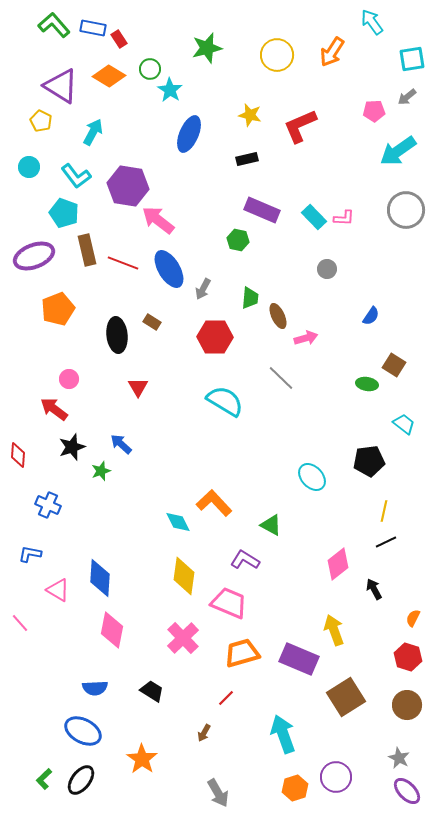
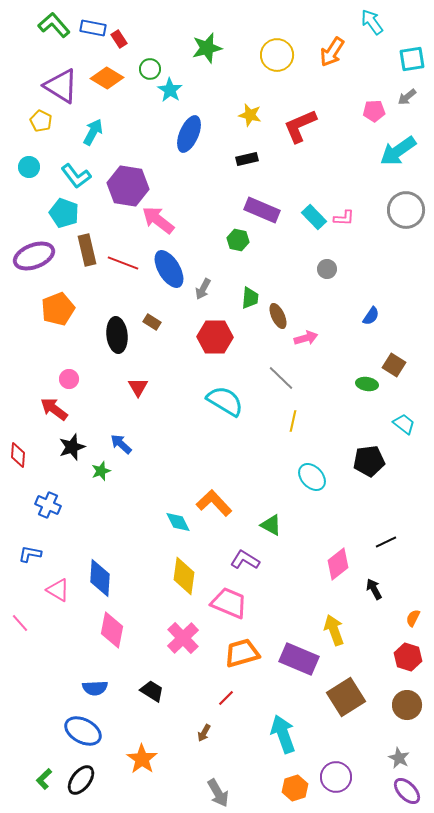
orange diamond at (109, 76): moved 2 px left, 2 px down
yellow line at (384, 511): moved 91 px left, 90 px up
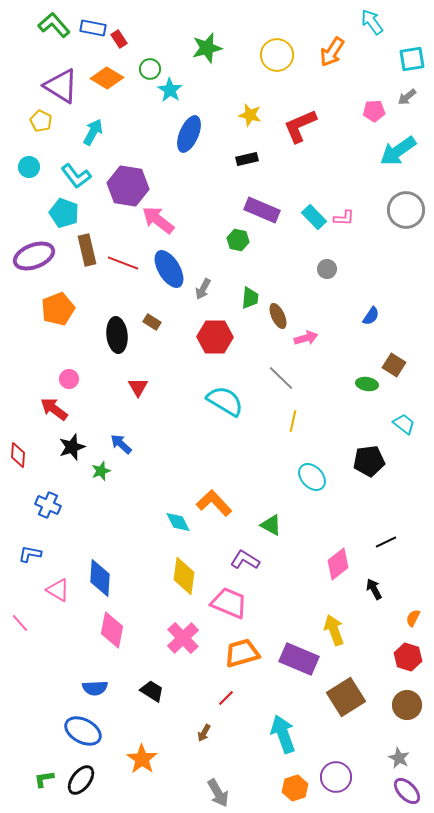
green L-shape at (44, 779): rotated 35 degrees clockwise
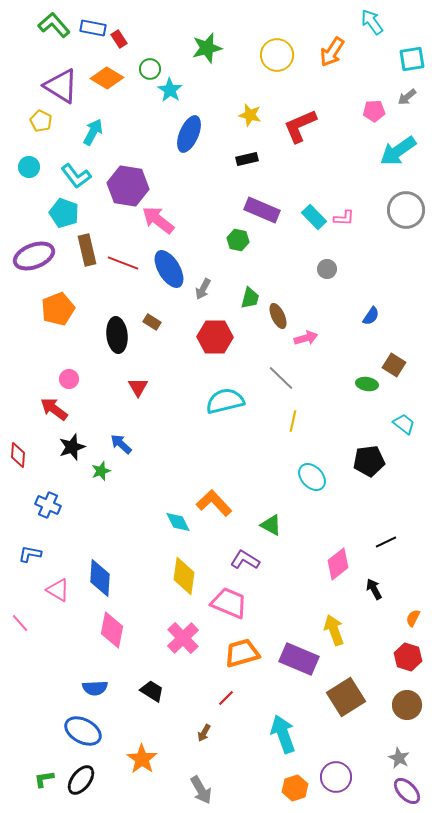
green trapezoid at (250, 298): rotated 10 degrees clockwise
cyan semicircle at (225, 401): rotated 45 degrees counterclockwise
gray arrow at (218, 793): moved 17 px left, 3 px up
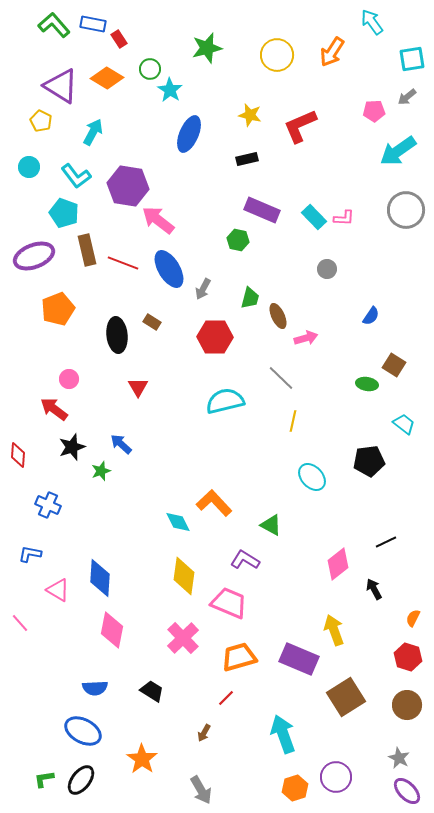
blue rectangle at (93, 28): moved 4 px up
orange trapezoid at (242, 653): moved 3 px left, 4 px down
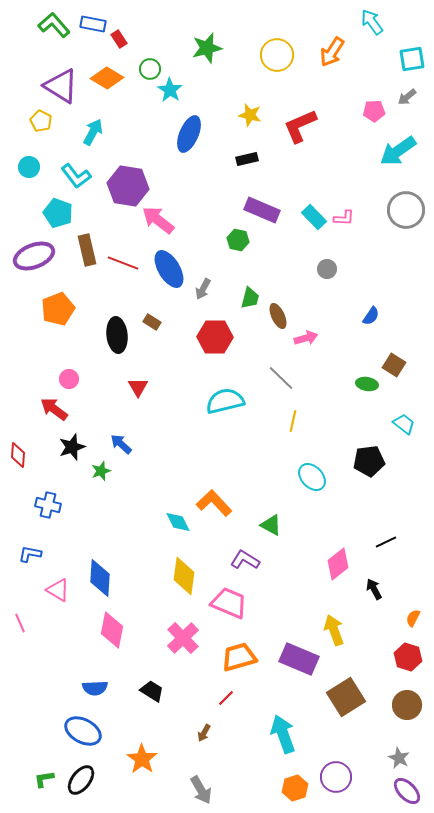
cyan pentagon at (64, 213): moved 6 px left
blue cross at (48, 505): rotated 10 degrees counterclockwise
pink line at (20, 623): rotated 18 degrees clockwise
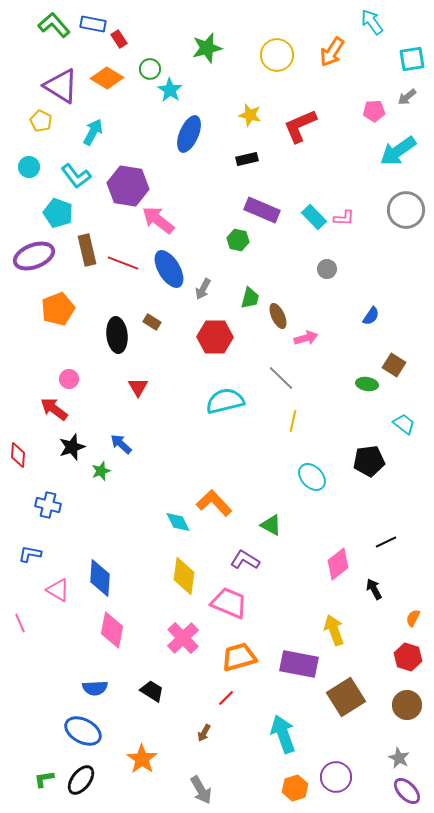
purple rectangle at (299, 659): moved 5 px down; rotated 12 degrees counterclockwise
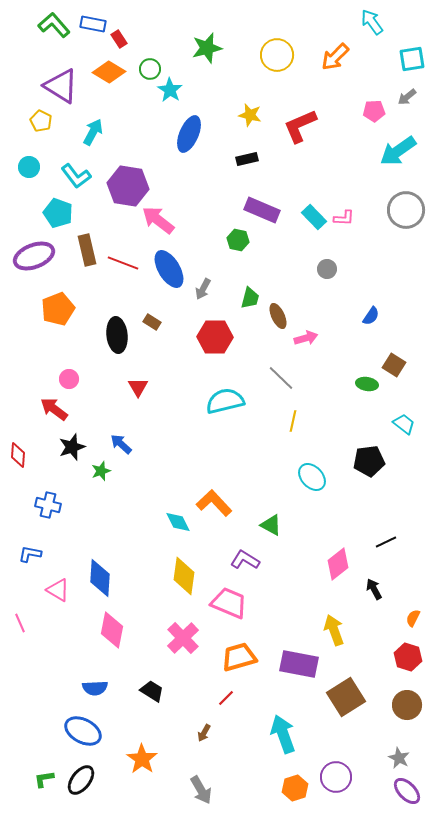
orange arrow at (332, 52): moved 3 px right, 5 px down; rotated 12 degrees clockwise
orange diamond at (107, 78): moved 2 px right, 6 px up
